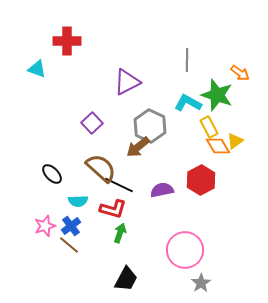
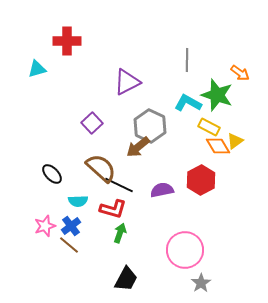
cyan triangle: rotated 36 degrees counterclockwise
yellow rectangle: rotated 35 degrees counterclockwise
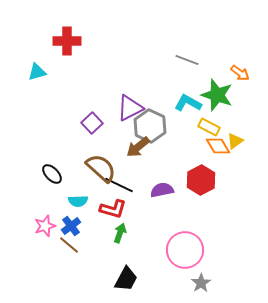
gray line: rotated 70 degrees counterclockwise
cyan triangle: moved 3 px down
purple triangle: moved 3 px right, 26 px down
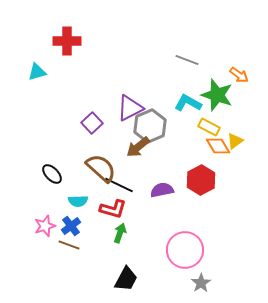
orange arrow: moved 1 px left, 2 px down
gray hexagon: rotated 12 degrees clockwise
brown line: rotated 20 degrees counterclockwise
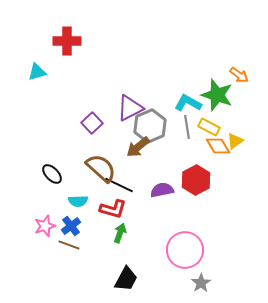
gray line: moved 67 px down; rotated 60 degrees clockwise
red hexagon: moved 5 px left
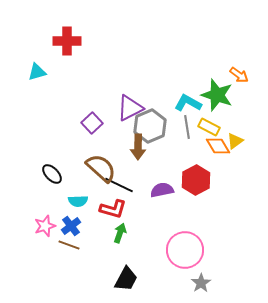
brown arrow: rotated 50 degrees counterclockwise
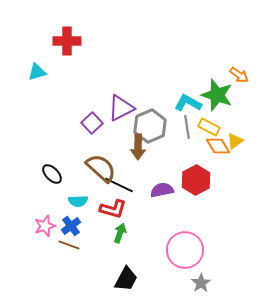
purple triangle: moved 9 px left
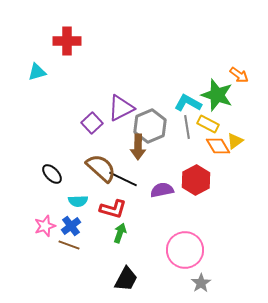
yellow rectangle: moved 1 px left, 3 px up
black line: moved 4 px right, 6 px up
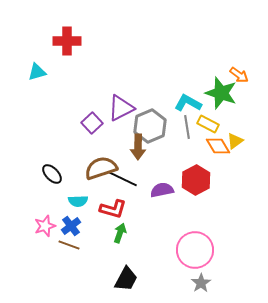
green star: moved 4 px right, 2 px up
brown semicircle: rotated 60 degrees counterclockwise
pink circle: moved 10 px right
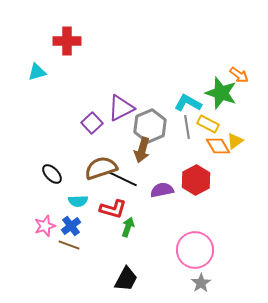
brown arrow: moved 4 px right, 3 px down; rotated 15 degrees clockwise
green arrow: moved 8 px right, 6 px up
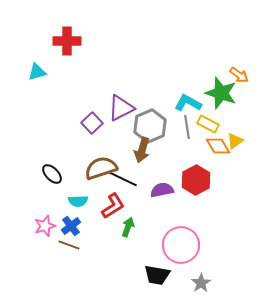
red L-shape: moved 3 px up; rotated 48 degrees counterclockwise
pink circle: moved 14 px left, 5 px up
black trapezoid: moved 31 px right, 4 px up; rotated 72 degrees clockwise
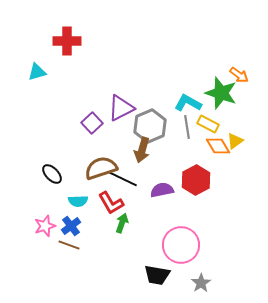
red L-shape: moved 2 px left, 3 px up; rotated 92 degrees clockwise
green arrow: moved 6 px left, 4 px up
